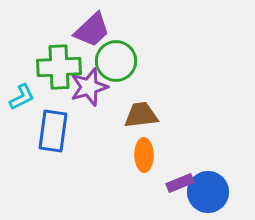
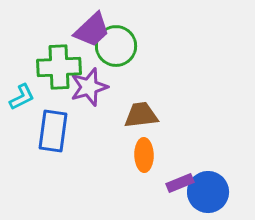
green circle: moved 15 px up
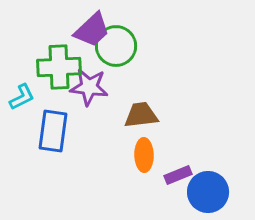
purple star: rotated 24 degrees clockwise
purple rectangle: moved 2 px left, 8 px up
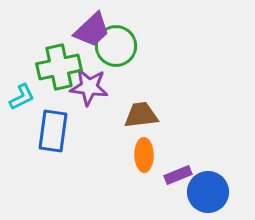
green cross: rotated 9 degrees counterclockwise
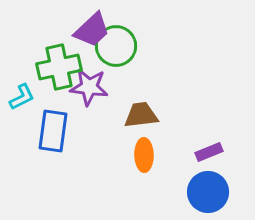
purple rectangle: moved 31 px right, 23 px up
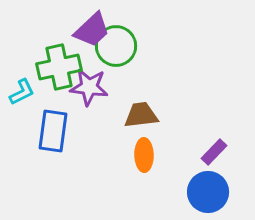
cyan L-shape: moved 5 px up
purple rectangle: moved 5 px right; rotated 24 degrees counterclockwise
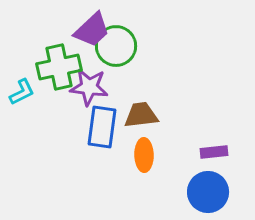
blue rectangle: moved 49 px right, 4 px up
purple rectangle: rotated 40 degrees clockwise
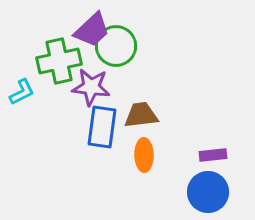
green cross: moved 6 px up
purple star: moved 2 px right
purple rectangle: moved 1 px left, 3 px down
